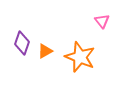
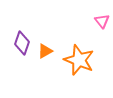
orange star: moved 1 px left, 3 px down
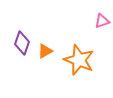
pink triangle: rotated 49 degrees clockwise
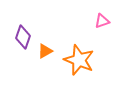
purple diamond: moved 1 px right, 6 px up
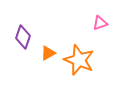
pink triangle: moved 2 px left, 2 px down
orange triangle: moved 3 px right, 2 px down
